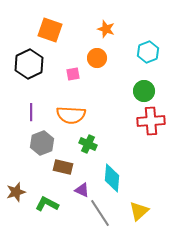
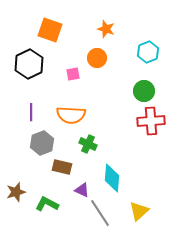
brown rectangle: moved 1 px left
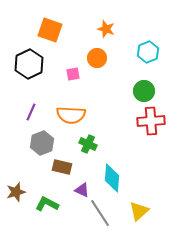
purple line: rotated 24 degrees clockwise
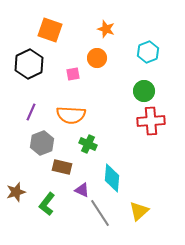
green L-shape: rotated 80 degrees counterclockwise
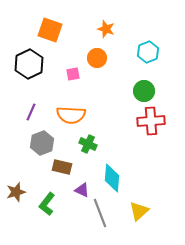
gray line: rotated 12 degrees clockwise
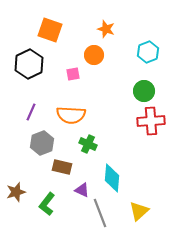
orange circle: moved 3 px left, 3 px up
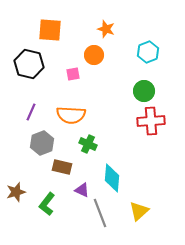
orange square: rotated 15 degrees counterclockwise
black hexagon: rotated 20 degrees counterclockwise
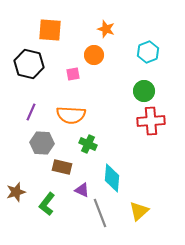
gray hexagon: rotated 25 degrees clockwise
